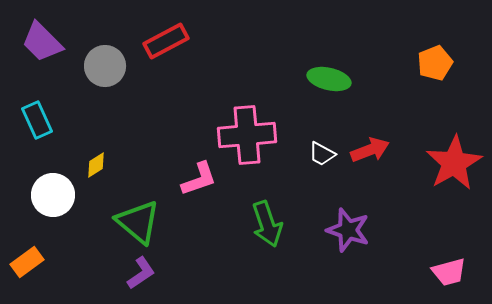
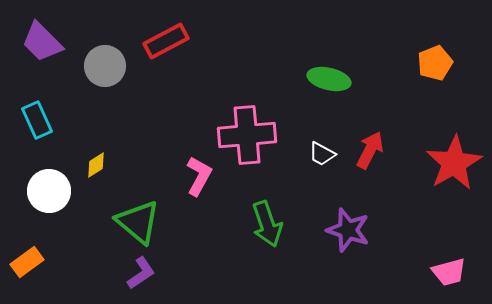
red arrow: rotated 42 degrees counterclockwise
pink L-shape: moved 3 px up; rotated 42 degrees counterclockwise
white circle: moved 4 px left, 4 px up
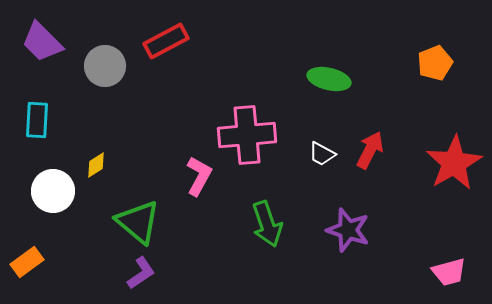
cyan rectangle: rotated 27 degrees clockwise
white circle: moved 4 px right
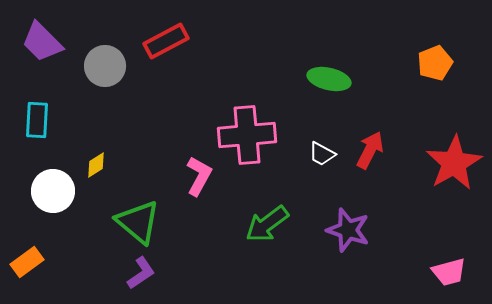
green arrow: rotated 72 degrees clockwise
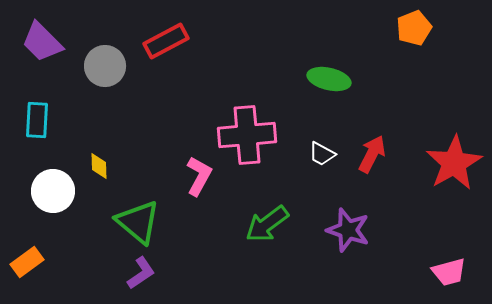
orange pentagon: moved 21 px left, 35 px up
red arrow: moved 2 px right, 4 px down
yellow diamond: moved 3 px right, 1 px down; rotated 60 degrees counterclockwise
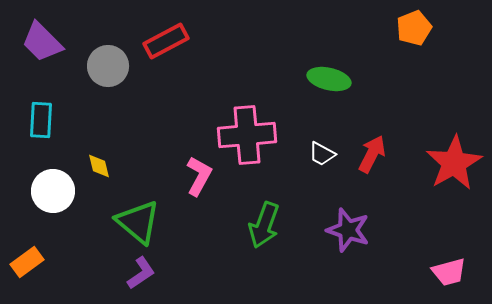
gray circle: moved 3 px right
cyan rectangle: moved 4 px right
yellow diamond: rotated 12 degrees counterclockwise
green arrow: moved 3 px left, 1 px down; rotated 33 degrees counterclockwise
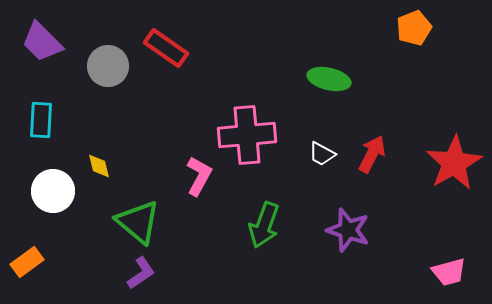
red rectangle: moved 7 px down; rotated 63 degrees clockwise
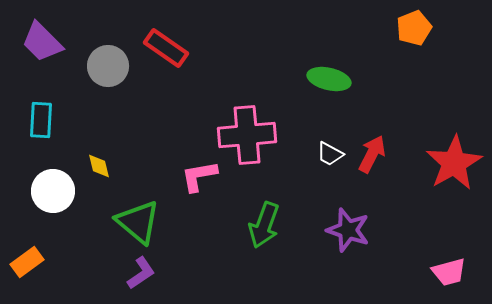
white trapezoid: moved 8 px right
pink L-shape: rotated 129 degrees counterclockwise
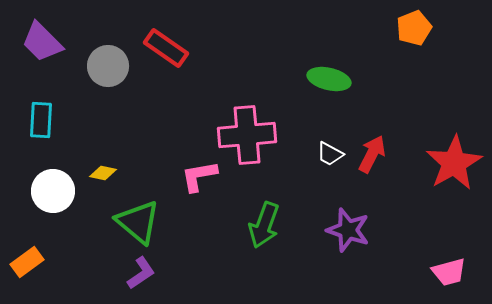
yellow diamond: moved 4 px right, 7 px down; rotated 64 degrees counterclockwise
